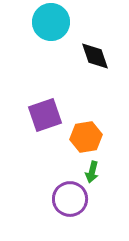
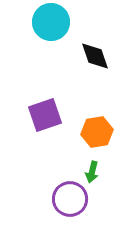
orange hexagon: moved 11 px right, 5 px up
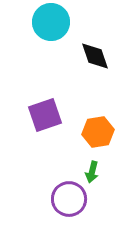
orange hexagon: moved 1 px right
purple circle: moved 1 px left
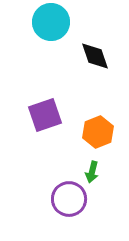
orange hexagon: rotated 12 degrees counterclockwise
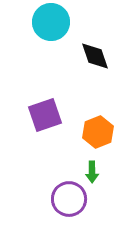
green arrow: rotated 15 degrees counterclockwise
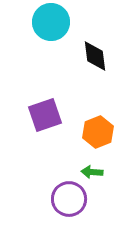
black diamond: rotated 12 degrees clockwise
green arrow: rotated 95 degrees clockwise
